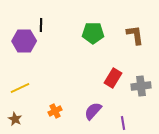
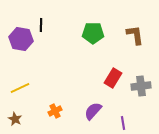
purple hexagon: moved 3 px left, 2 px up; rotated 10 degrees clockwise
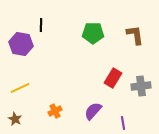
purple hexagon: moved 5 px down
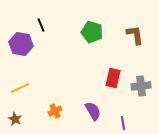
black line: rotated 24 degrees counterclockwise
green pentagon: moved 1 px left, 1 px up; rotated 15 degrees clockwise
red rectangle: rotated 18 degrees counterclockwise
purple semicircle: rotated 108 degrees clockwise
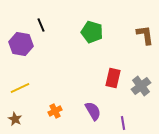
brown L-shape: moved 10 px right
gray cross: rotated 30 degrees counterclockwise
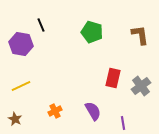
brown L-shape: moved 5 px left
yellow line: moved 1 px right, 2 px up
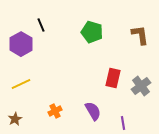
purple hexagon: rotated 20 degrees clockwise
yellow line: moved 2 px up
brown star: rotated 16 degrees clockwise
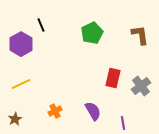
green pentagon: moved 1 px down; rotated 30 degrees clockwise
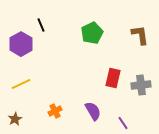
gray cross: moved 1 px up; rotated 30 degrees clockwise
purple line: rotated 24 degrees counterclockwise
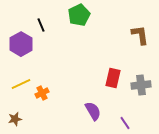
green pentagon: moved 13 px left, 18 px up
orange cross: moved 13 px left, 18 px up
brown star: rotated 16 degrees clockwise
purple line: moved 2 px right
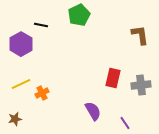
black line: rotated 56 degrees counterclockwise
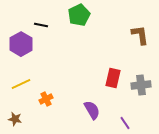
orange cross: moved 4 px right, 6 px down
purple semicircle: moved 1 px left, 1 px up
brown star: rotated 24 degrees clockwise
